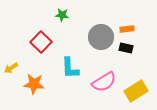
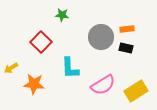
pink semicircle: moved 1 px left, 3 px down
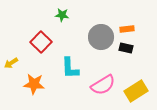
yellow arrow: moved 5 px up
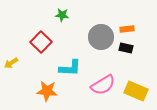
cyan L-shape: rotated 85 degrees counterclockwise
orange star: moved 13 px right, 7 px down
yellow rectangle: rotated 55 degrees clockwise
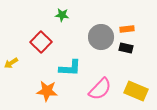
pink semicircle: moved 3 px left, 4 px down; rotated 15 degrees counterclockwise
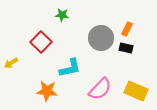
orange rectangle: rotated 56 degrees counterclockwise
gray circle: moved 1 px down
cyan L-shape: rotated 15 degrees counterclockwise
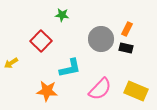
gray circle: moved 1 px down
red square: moved 1 px up
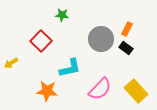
black rectangle: rotated 24 degrees clockwise
yellow rectangle: rotated 25 degrees clockwise
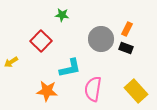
black rectangle: rotated 16 degrees counterclockwise
yellow arrow: moved 1 px up
pink semicircle: moved 7 px left; rotated 145 degrees clockwise
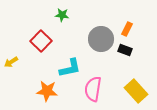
black rectangle: moved 1 px left, 2 px down
